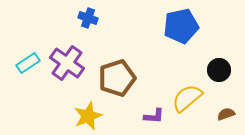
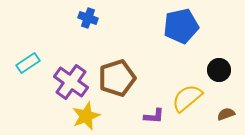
purple cross: moved 4 px right, 19 px down
yellow star: moved 2 px left
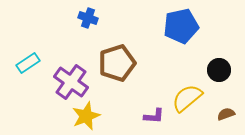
brown pentagon: moved 15 px up
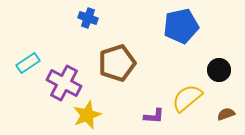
purple cross: moved 7 px left, 1 px down; rotated 8 degrees counterclockwise
yellow star: moved 1 px right, 1 px up
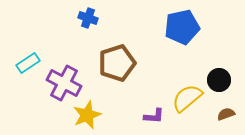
blue pentagon: moved 1 px right, 1 px down
black circle: moved 10 px down
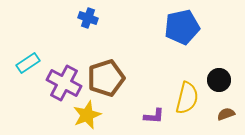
brown pentagon: moved 11 px left, 15 px down
yellow semicircle: rotated 144 degrees clockwise
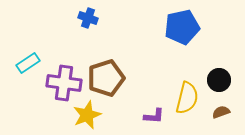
purple cross: rotated 20 degrees counterclockwise
brown semicircle: moved 5 px left, 2 px up
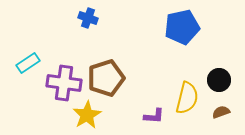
yellow star: rotated 8 degrees counterclockwise
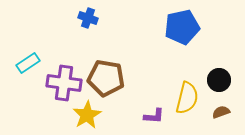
brown pentagon: rotated 27 degrees clockwise
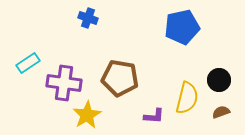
brown pentagon: moved 14 px right
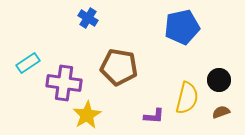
blue cross: rotated 12 degrees clockwise
brown pentagon: moved 1 px left, 11 px up
